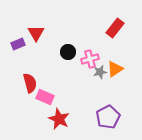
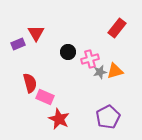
red rectangle: moved 2 px right
orange triangle: moved 2 px down; rotated 18 degrees clockwise
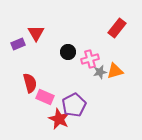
purple pentagon: moved 34 px left, 12 px up
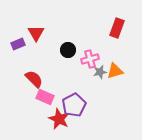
red rectangle: rotated 18 degrees counterclockwise
black circle: moved 2 px up
red semicircle: moved 4 px right, 4 px up; rotated 30 degrees counterclockwise
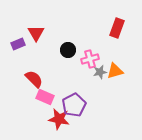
red star: rotated 15 degrees counterclockwise
